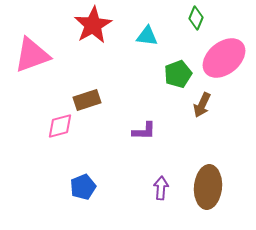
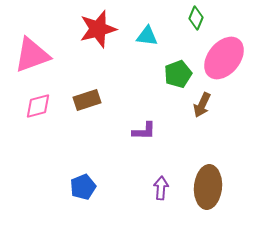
red star: moved 5 px right, 4 px down; rotated 15 degrees clockwise
pink ellipse: rotated 12 degrees counterclockwise
pink diamond: moved 22 px left, 20 px up
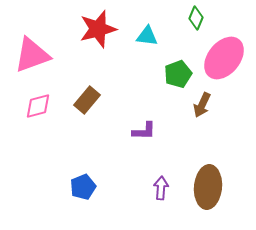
brown rectangle: rotated 32 degrees counterclockwise
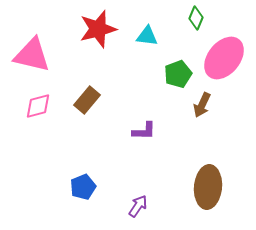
pink triangle: rotated 33 degrees clockwise
purple arrow: moved 23 px left, 18 px down; rotated 30 degrees clockwise
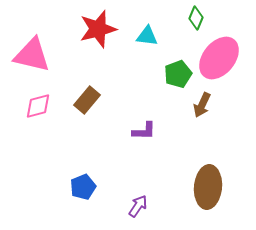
pink ellipse: moved 5 px left
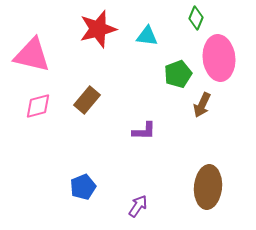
pink ellipse: rotated 45 degrees counterclockwise
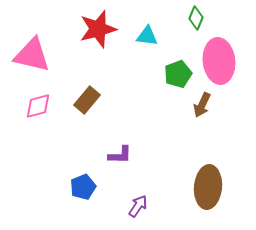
pink ellipse: moved 3 px down
purple L-shape: moved 24 px left, 24 px down
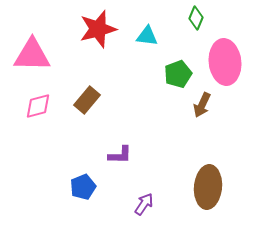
pink triangle: rotated 12 degrees counterclockwise
pink ellipse: moved 6 px right, 1 px down
purple arrow: moved 6 px right, 2 px up
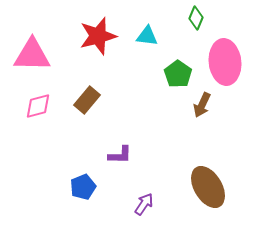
red star: moved 7 px down
green pentagon: rotated 16 degrees counterclockwise
brown ellipse: rotated 36 degrees counterclockwise
